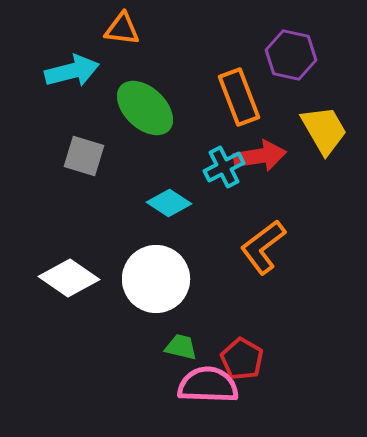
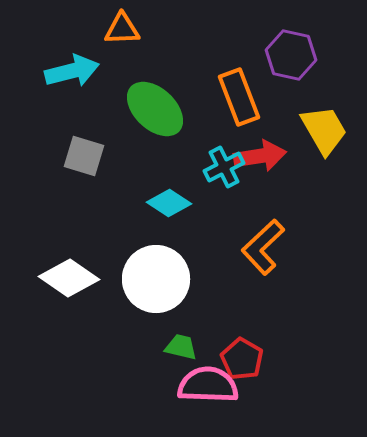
orange triangle: rotated 9 degrees counterclockwise
green ellipse: moved 10 px right, 1 px down
orange L-shape: rotated 6 degrees counterclockwise
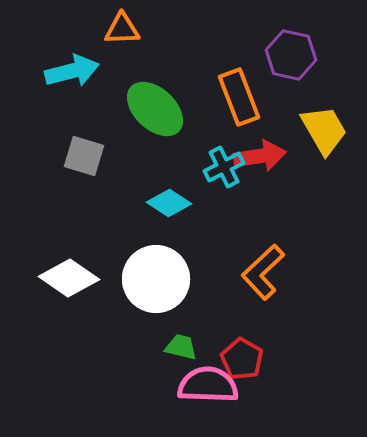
orange L-shape: moved 25 px down
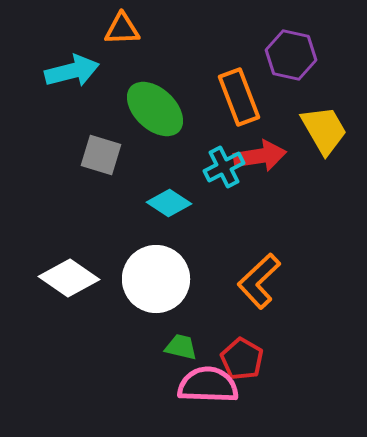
gray square: moved 17 px right, 1 px up
orange L-shape: moved 4 px left, 9 px down
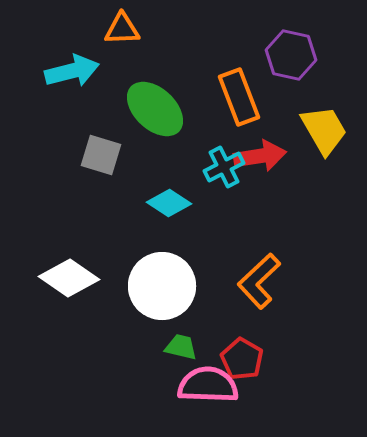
white circle: moved 6 px right, 7 px down
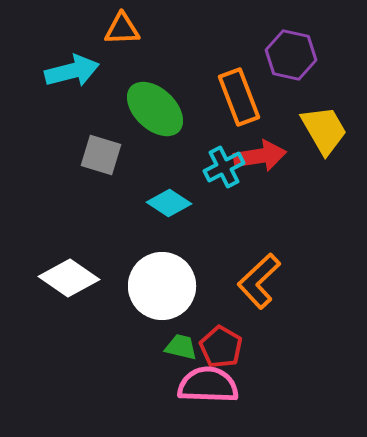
red pentagon: moved 21 px left, 12 px up
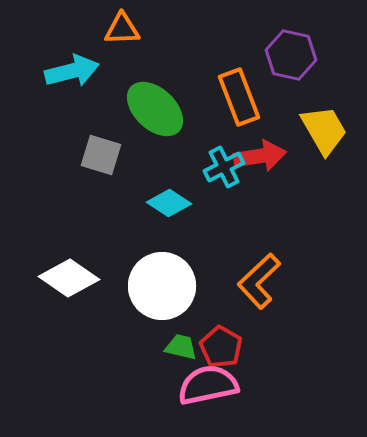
pink semicircle: rotated 14 degrees counterclockwise
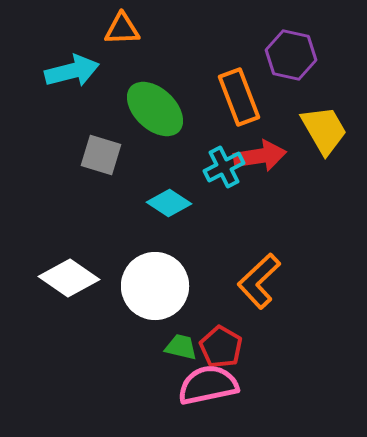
white circle: moved 7 px left
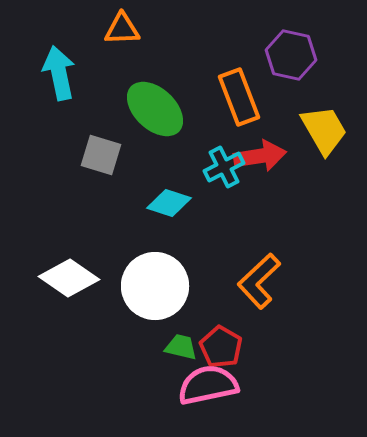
cyan arrow: moved 13 px left, 2 px down; rotated 88 degrees counterclockwise
cyan diamond: rotated 15 degrees counterclockwise
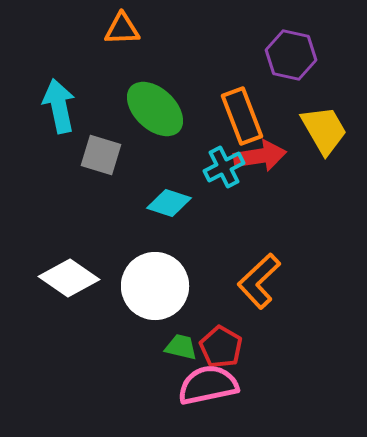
cyan arrow: moved 33 px down
orange rectangle: moved 3 px right, 19 px down
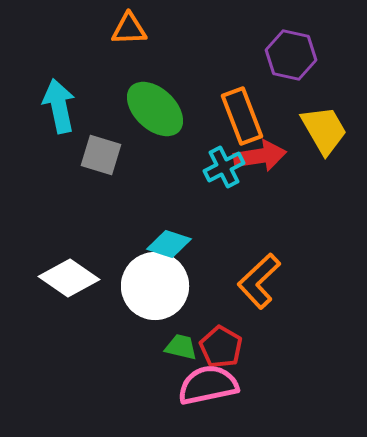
orange triangle: moved 7 px right
cyan diamond: moved 41 px down
